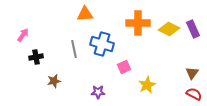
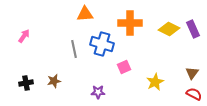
orange cross: moved 8 px left
pink arrow: moved 1 px right, 1 px down
black cross: moved 10 px left, 26 px down
yellow star: moved 8 px right, 3 px up
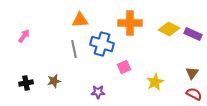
orange triangle: moved 5 px left, 6 px down
purple rectangle: moved 5 px down; rotated 42 degrees counterclockwise
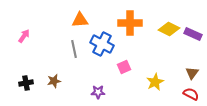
blue cross: rotated 10 degrees clockwise
red semicircle: moved 3 px left
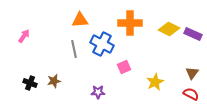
black cross: moved 4 px right; rotated 32 degrees clockwise
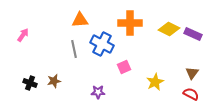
pink arrow: moved 1 px left, 1 px up
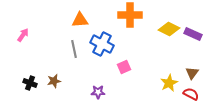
orange cross: moved 8 px up
yellow star: moved 14 px right, 1 px down
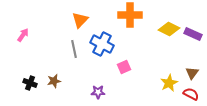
orange triangle: rotated 42 degrees counterclockwise
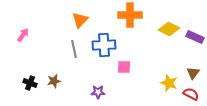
purple rectangle: moved 2 px right, 3 px down
blue cross: moved 2 px right, 1 px down; rotated 30 degrees counterclockwise
pink square: rotated 24 degrees clockwise
brown triangle: moved 1 px right
yellow star: rotated 24 degrees counterclockwise
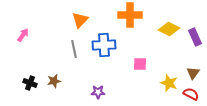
purple rectangle: rotated 42 degrees clockwise
pink square: moved 16 px right, 3 px up
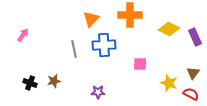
orange triangle: moved 11 px right, 1 px up
